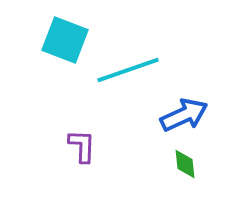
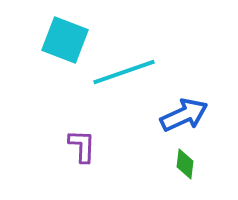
cyan line: moved 4 px left, 2 px down
green diamond: rotated 12 degrees clockwise
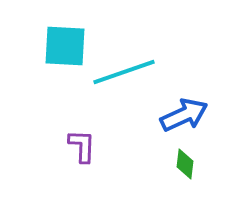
cyan square: moved 6 px down; rotated 18 degrees counterclockwise
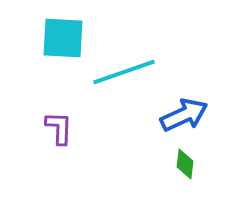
cyan square: moved 2 px left, 8 px up
purple L-shape: moved 23 px left, 18 px up
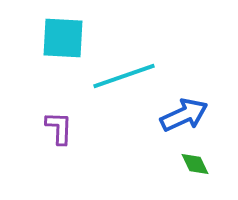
cyan line: moved 4 px down
green diamond: moved 10 px right; rotated 32 degrees counterclockwise
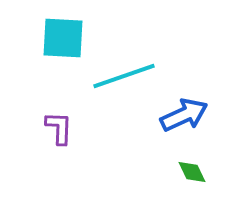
green diamond: moved 3 px left, 8 px down
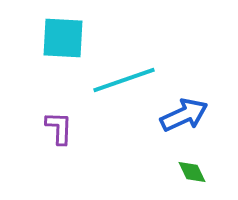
cyan line: moved 4 px down
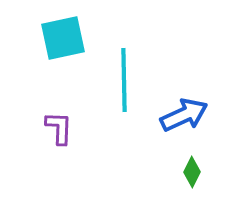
cyan square: rotated 15 degrees counterclockwise
cyan line: rotated 72 degrees counterclockwise
green diamond: rotated 52 degrees clockwise
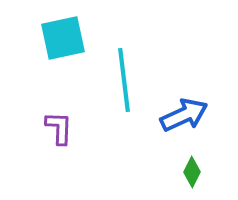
cyan line: rotated 6 degrees counterclockwise
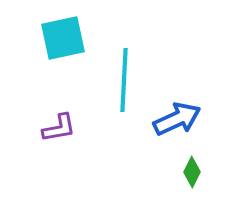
cyan line: rotated 10 degrees clockwise
blue arrow: moved 7 px left, 4 px down
purple L-shape: rotated 78 degrees clockwise
